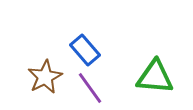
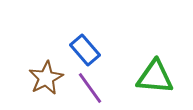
brown star: moved 1 px right, 1 px down
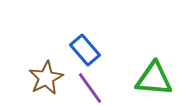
green triangle: moved 1 px left, 2 px down
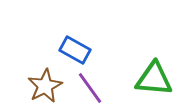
blue rectangle: moved 10 px left; rotated 20 degrees counterclockwise
brown star: moved 1 px left, 8 px down
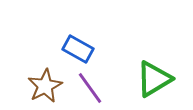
blue rectangle: moved 3 px right, 1 px up
green triangle: rotated 36 degrees counterclockwise
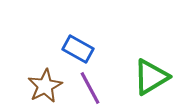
green triangle: moved 3 px left, 2 px up
purple line: rotated 8 degrees clockwise
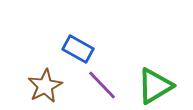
green triangle: moved 4 px right, 9 px down
purple line: moved 12 px right, 3 px up; rotated 16 degrees counterclockwise
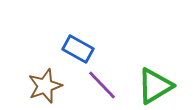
brown star: rotated 8 degrees clockwise
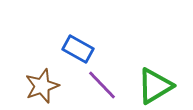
brown star: moved 3 px left
